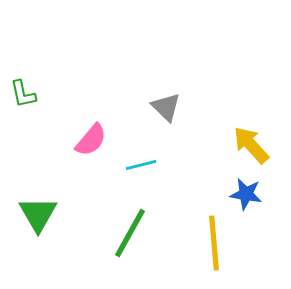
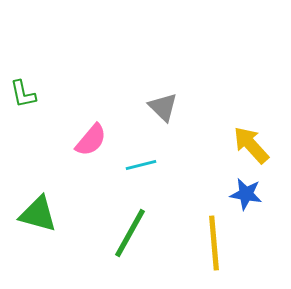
gray triangle: moved 3 px left
green triangle: rotated 45 degrees counterclockwise
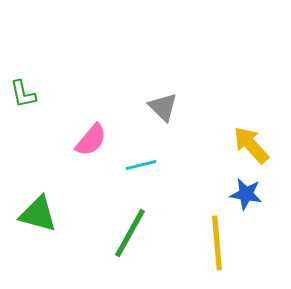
yellow line: moved 3 px right
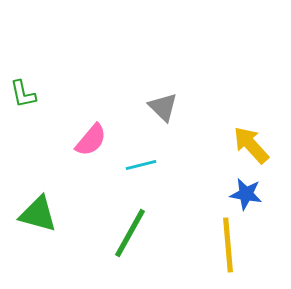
yellow line: moved 11 px right, 2 px down
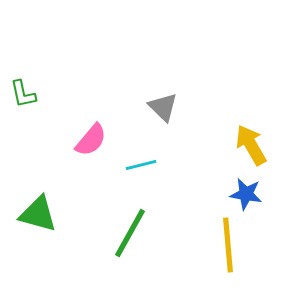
yellow arrow: rotated 12 degrees clockwise
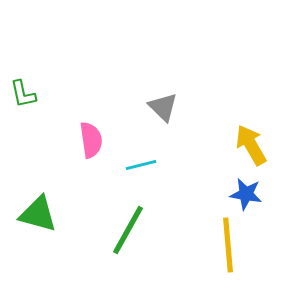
pink semicircle: rotated 48 degrees counterclockwise
green line: moved 2 px left, 3 px up
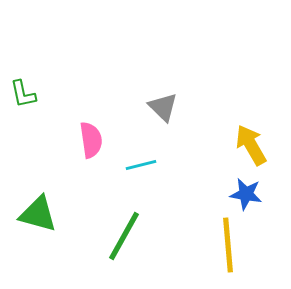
green line: moved 4 px left, 6 px down
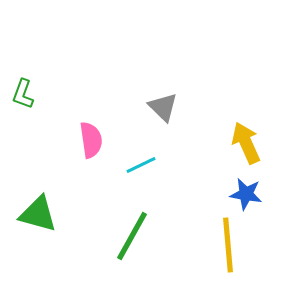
green L-shape: rotated 32 degrees clockwise
yellow arrow: moved 5 px left, 2 px up; rotated 6 degrees clockwise
cyan line: rotated 12 degrees counterclockwise
green line: moved 8 px right
